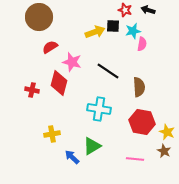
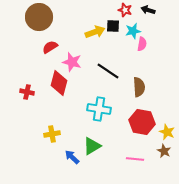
red cross: moved 5 px left, 2 px down
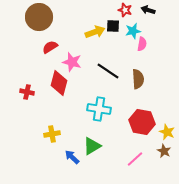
brown semicircle: moved 1 px left, 8 px up
pink line: rotated 48 degrees counterclockwise
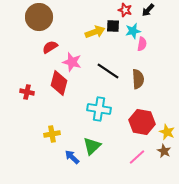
black arrow: rotated 64 degrees counterclockwise
green triangle: rotated 12 degrees counterclockwise
pink line: moved 2 px right, 2 px up
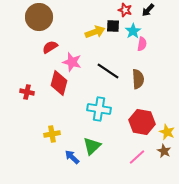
cyan star: rotated 21 degrees counterclockwise
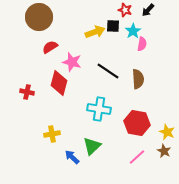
red hexagon: moved 5 px left, 1 px down
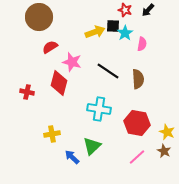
cyan star: moved 8 px left, 2 px down
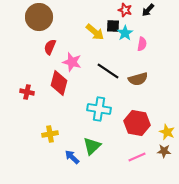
yellow arrow: rotated 60 degrees clockwise
red semicircle: rotated 35 degrees counterclockwise
brown semicircle: rotated 78 degrees clockwise
yellow cross: moved 2 px left
brown star: rotated 24 degrees counterclockwise
pink line: rotated 18 degrees clockwise
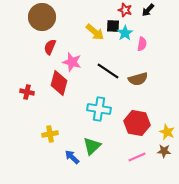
brown circle: moved 3 px right
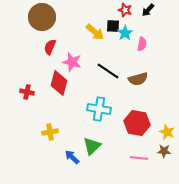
yellow cross: moved 2 px up
pink line: moved 2 px right, 1 px down; rotated 30 degrees clockwise
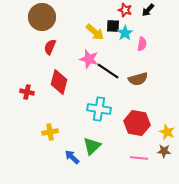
pink star: moved 17 px right, 3 px up
red diamond: moved 1 px up
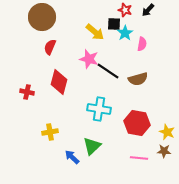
black square: moved 1 px right, 2 px up
